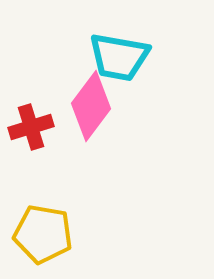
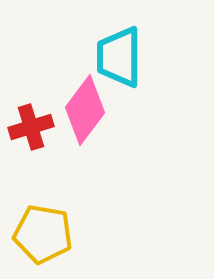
cyan trapezoid: rotated 80 degrees clockwise
pink diamond: moved 6 px left, 4 px down
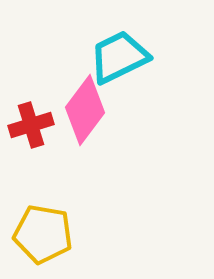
cyan trapezoid: rotated 64 degrees clockwise
red cross: moved 2 px up
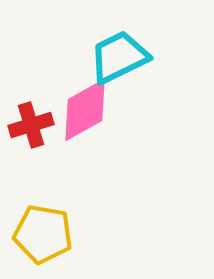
pink diamond: rotated 24 degrees clockwise
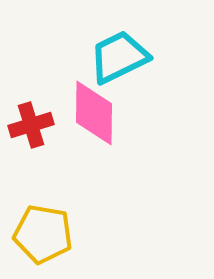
pink diamond: moved 9 px right, 3 px down; rotated 60 degrees counterclockwise
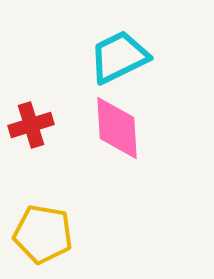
pink diamond: moved 23 px right, 15 px down; rotated 4 degrees counterclockwise
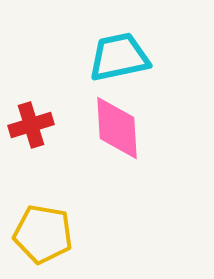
cyan trapezoid: rotated 14 degrees clockwise
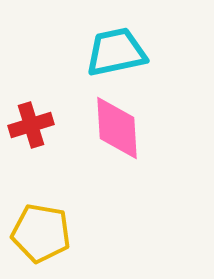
cyan trapezoid: moved 3 px left, 5 px up
yellow pentagon: moved 2 px left, 1 px up
